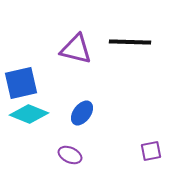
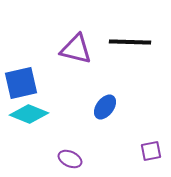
blue ellipse: moved 23 px right, 6 px up
purple ellipse: moved 4 px down
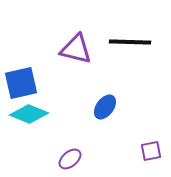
purple ellipse: rotated 65 degrees counterclockwise
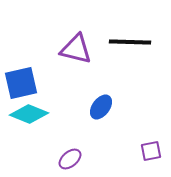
blue ellipse: moved 4 px left
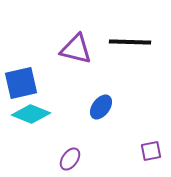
cyan diamond: moved 2 px right
purple ellipse: rotated 15 degrees counterclockwise
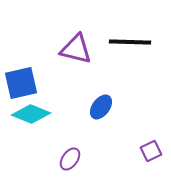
purple square: rotated 15 degrees counterclockwise
